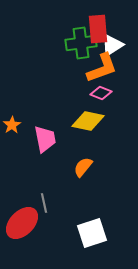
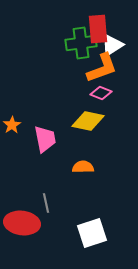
orange semicircle: rotated 50 degrees clockwise
gray line: moved 2 px right
red ellipse: rotated 52 degrees clockwise
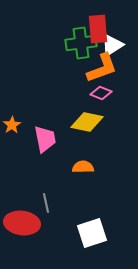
yellow diamond: moved 1 px left, 1 px down
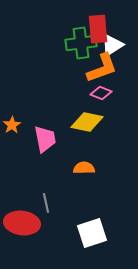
orange semicircle: moved 1 px right, 1 px down
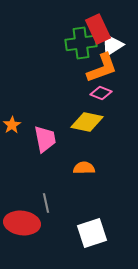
red rectangle: rotated 20 degrees counterclockwise
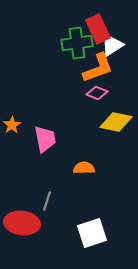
green cross: moved 4 px left
orange L-shape: moved 4 px left
pink diamond: moved 4 px left
yellow diamond: moved 29 px right
gray line: moved 1 px right, 2 px up; rotated 30 degrees clockwise
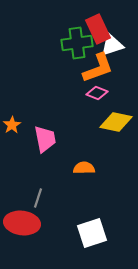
white triangle: rotated 15 degrees clockwise
gray line: moved 9 px left, 3 px up
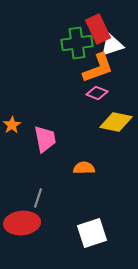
red ellipse: rotated 12 degrees counterclockwise
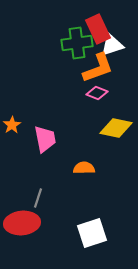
yellow diamond: moved 6 px down
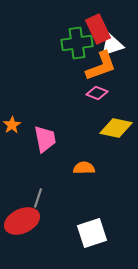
orange L-shape: moved 3 px right, 2 px up
red ellipse: moved 2 px up; rotated 20 degrees counterclockwise
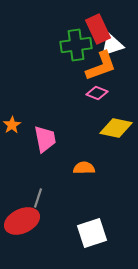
green cross: moved 1 px left, 2 px down
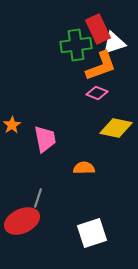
white triangle: moved 2 px right, 2 px up
